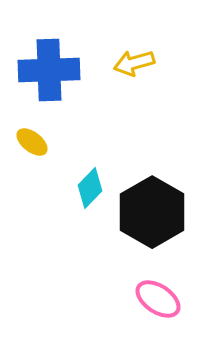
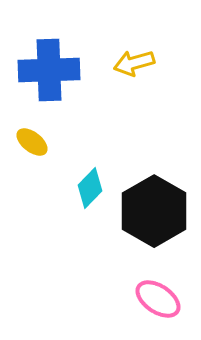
black hexagon: moved 2 px right, 1 px up
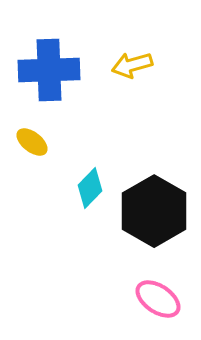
yellow arrow: moved 2 px left, 2 px down
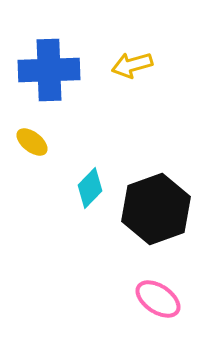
black hexagon: moved 2 px right, 2 px up; rotated 10 degrees clockwise
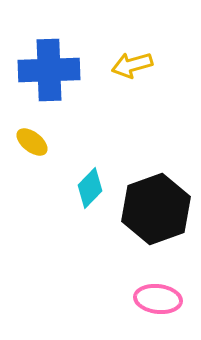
pink ellipse: rotated 27 degrees counterclockwise
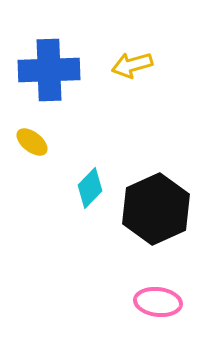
black hexagon: rotated 4 degrees counterclockwise
pink ellipse: moved 3 px down
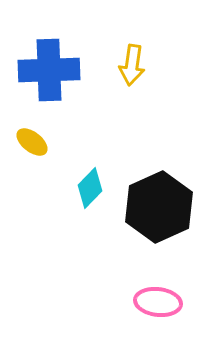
yellow arrow: rotated 66 degrees counterclockwise
black hexagon: moved 3 px right, 2 px up
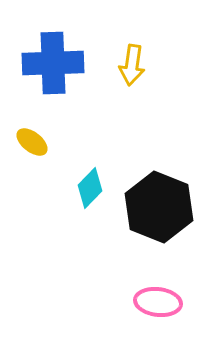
blue cross: moved 4 px right, 7 px up
black hexagon: rotated 14 degrees counterclockwise
